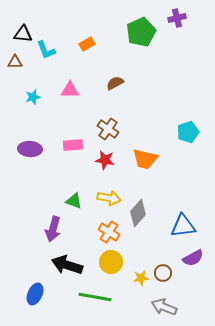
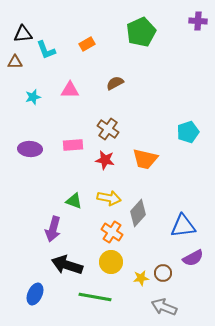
purple cross: moved 21 px right, 3 px down; rotated 18 degrees clockwise
black triangle: rotated 12 degrees counterclockwise
orange cross: moved 3 px right
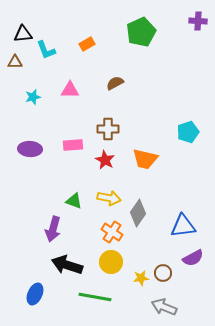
brown cross: rotated 35 degrees counterclockwise
red star: rotated 18 degrees clockwise
gray diamond: rotated 8 degrees counterclockwise
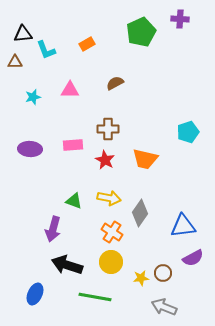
purple cross: moved 18 px left, 2 px up
gray diamond: moved 2 px right
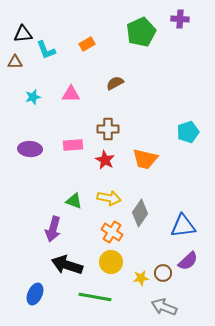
pink triangle: moved 1 px right, 4 px down
purple semicircle: moved 5 px left, 3 px down; rotated 15 degrees counterclockwise
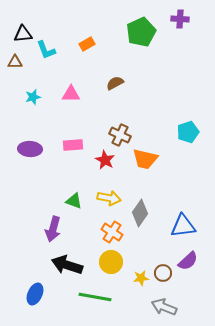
brown cross: moved 12 px right, 6 px down; rotated 25 degrees clockwise
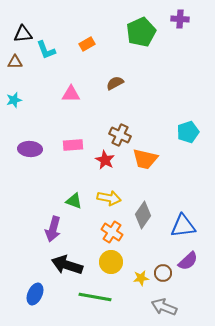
cyan star: moved 19 px left, 3 px down
gray diamond: moved 3 px right, 2 px down
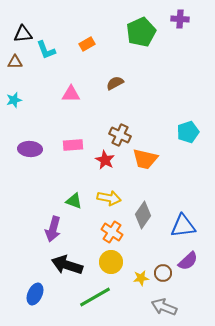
green line: rotated 40 degrees counterclockwise
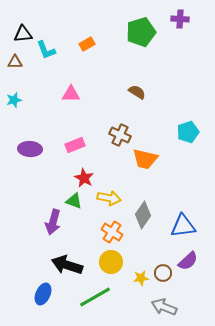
green pentagon: rotated 8 degrees clockwise
brown semicircle: moved 22 px right, 9 px down; rotated 60 degrees clockwise
pink rectangle: moved 2 px right; rotated 18 degrees counterclockwise
red star: moved 21 px left, 18 px down
purple arrow: moved 7 px up
blue ellipse: moved 8 px right
